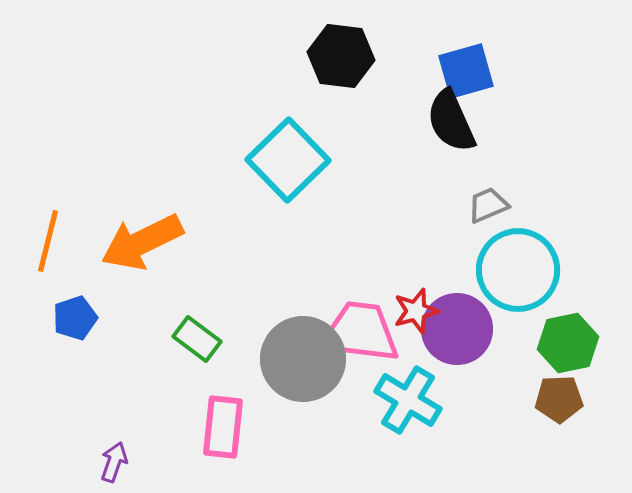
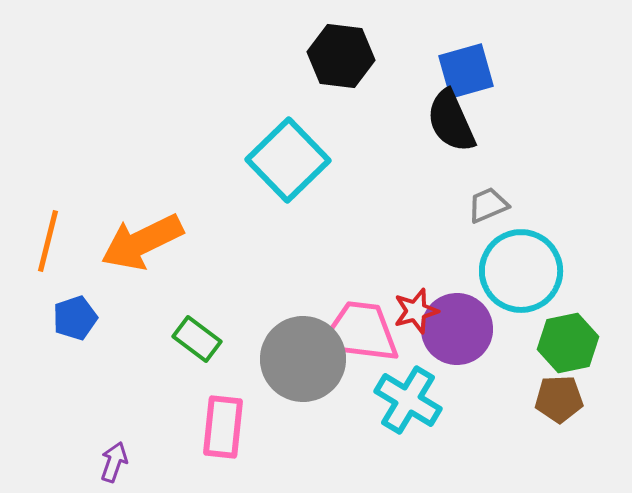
cyan circle: moved 3 px right, 1 px down
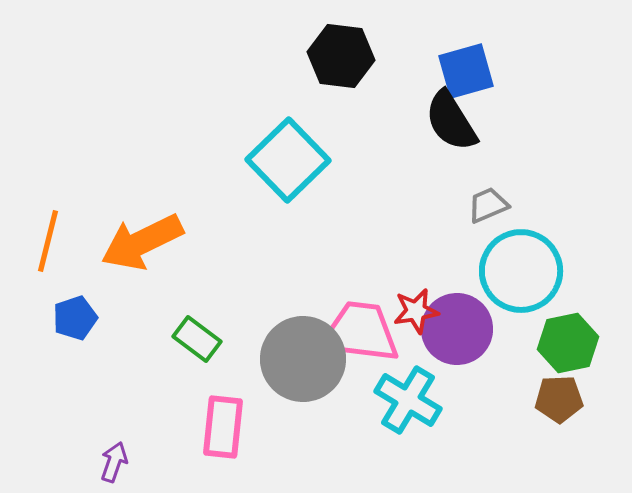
black semicircle: rotated 8 degrees counterclockwise
red star: rotated 6 degrees clockwise
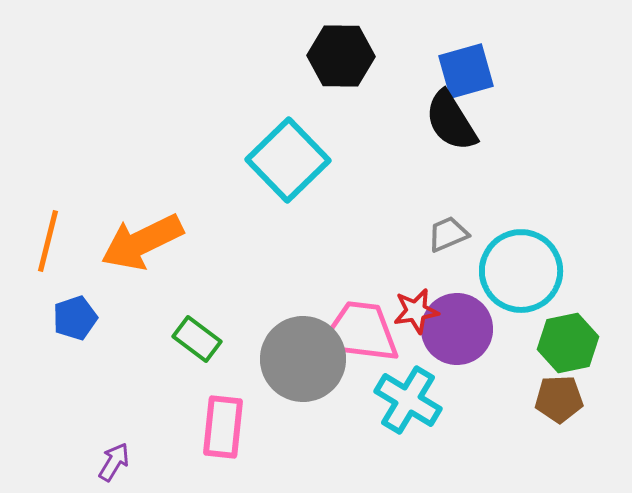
black hexagon: rotated 6 degrees counterclockwise
gray trapezoid: moved 40 px left, 29 px down
purple arrow: rotated 12 degrees clockwise
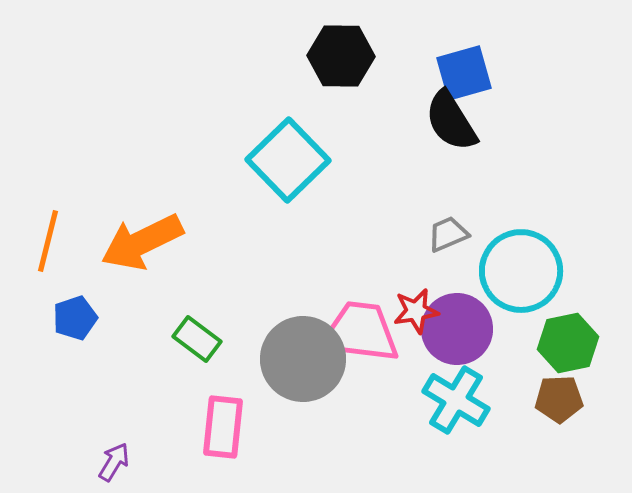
blue square: moved 2 px left, 2 px down
cyan cross: moved 48 px right
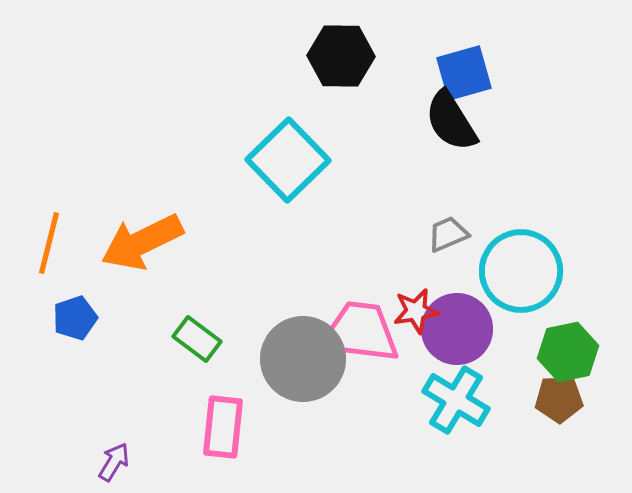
orange line: moved 1 px right, 2 px down
green hexagon: moved 9 px down
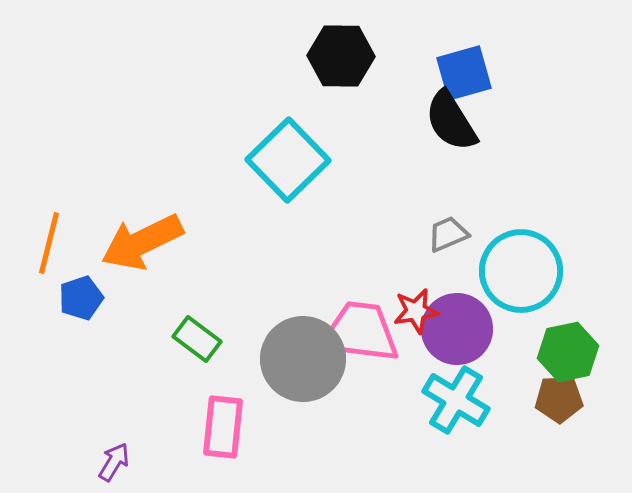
blue pentagon: moved 6 px right, 20 px up
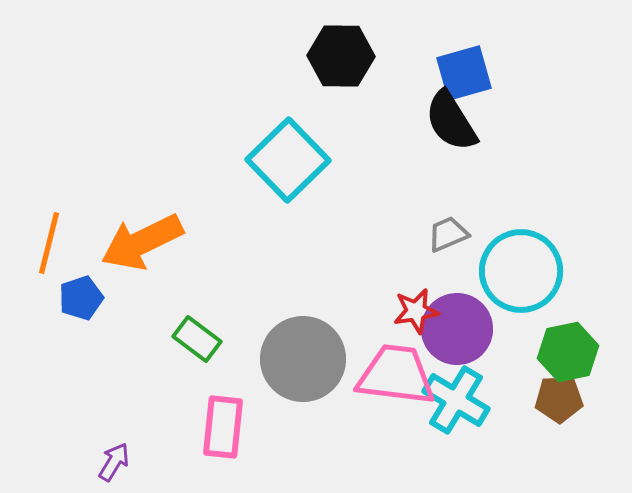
pink trapezoid: moved 36 px right, 43 px down
